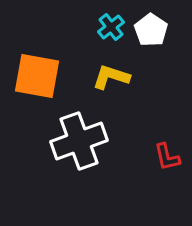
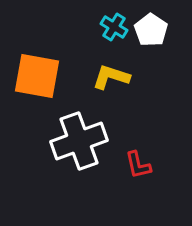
cyan cross: moved 3 px right; rotated 20 degrees counterclockwise
red L-shape: moved 29 px left, 8 px down
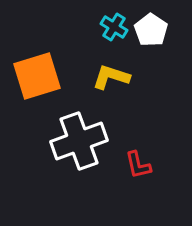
orange square: rotated 27 degrees counterclockwise
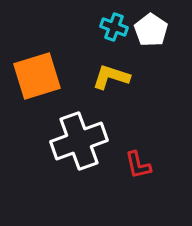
cyan cross: rotated 12 degrees counterclockwise
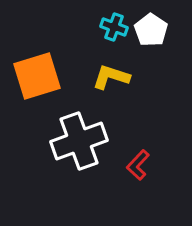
red L-shape: rotated 56 degrees clockwise
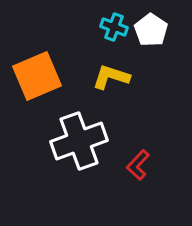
orange square: rotated 6 degrees counterclockwise
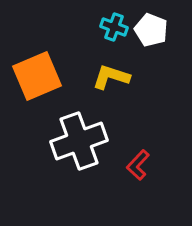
white pentagon: rotated 12 degrees counterclockwise
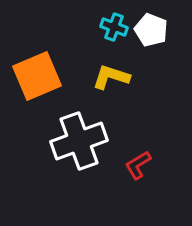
red L-shape: rotated 16 degrees clockwise
